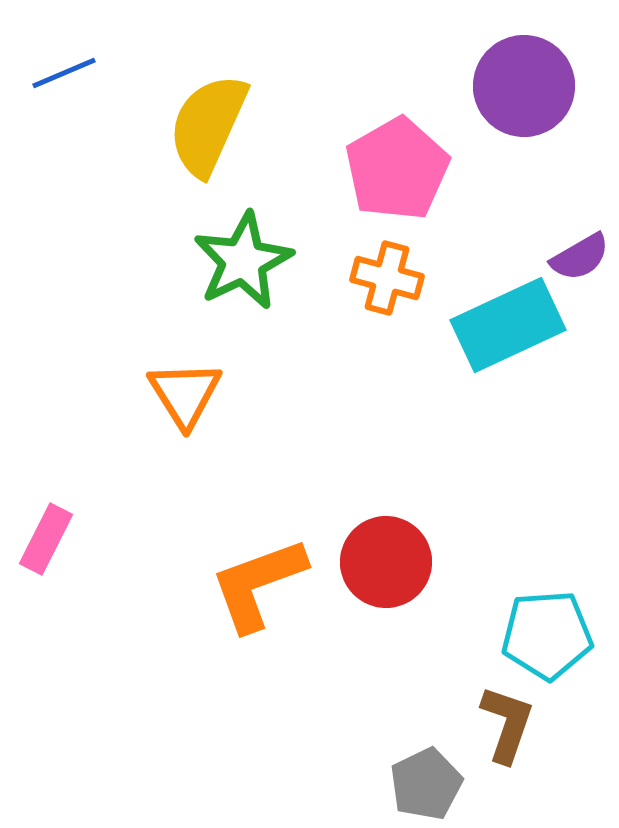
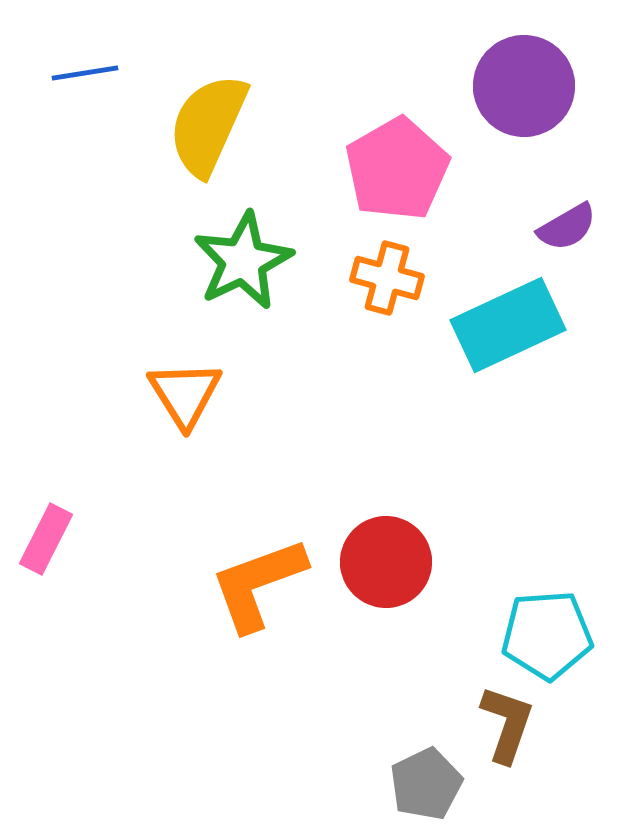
blue line: moved 21 px right; rotated 14 degrees clockwise
purple semicircle: moved 13 px left, 30 px up
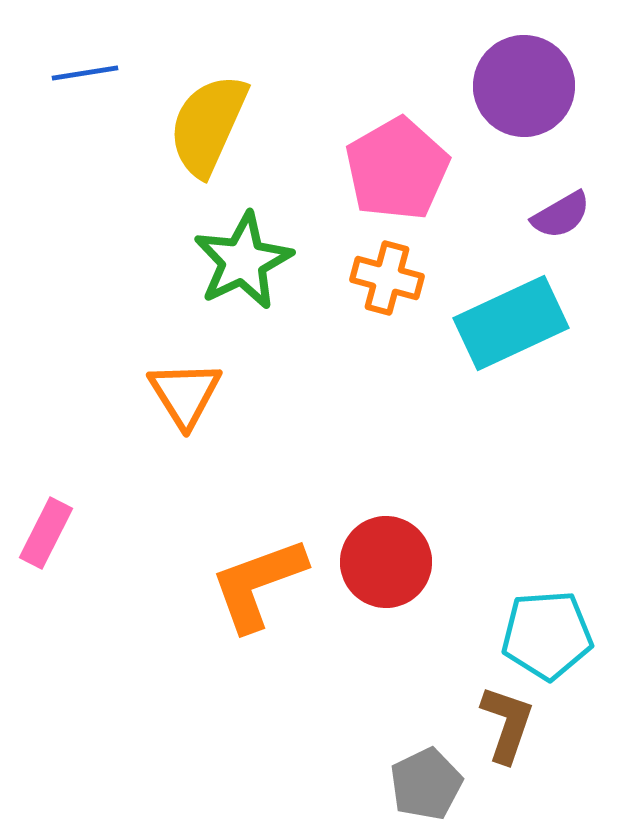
purple semicircle: moved 6 px left, 12 px up
cyan rectangle: moved 3 px right, 2 px up
pink rectangle: moved 6 px up
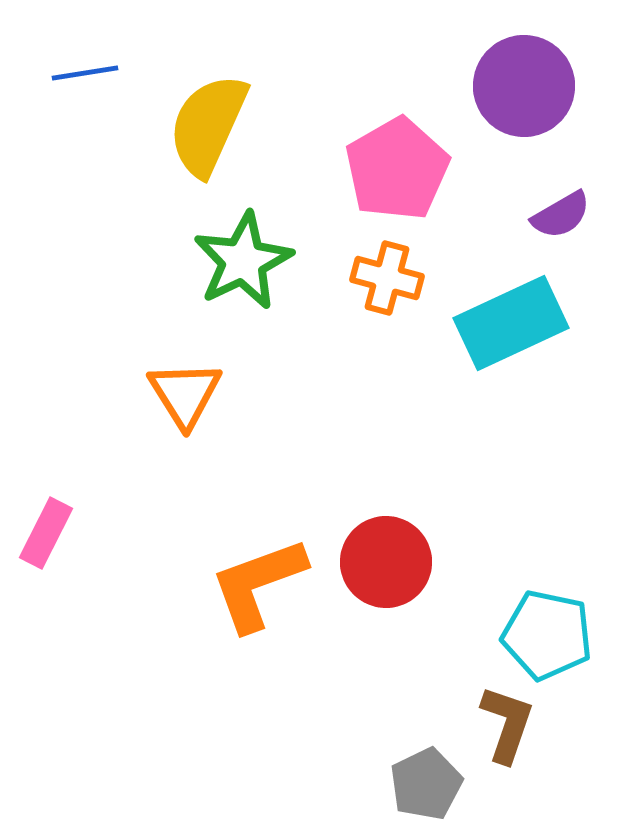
cyan pentagon: rotated 16 degrees clockwise
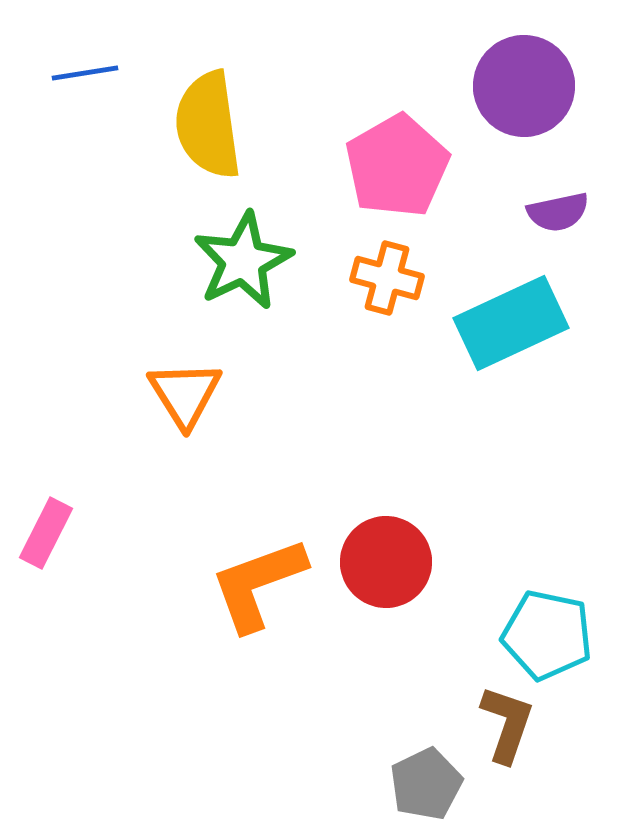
yellow semicircle: rotated 32 degrees counterclockwise
pink pentagon: moved 3 px up
purple semicircle: moved 3 px left, 3 px up; rotated 18 degrees clockwise
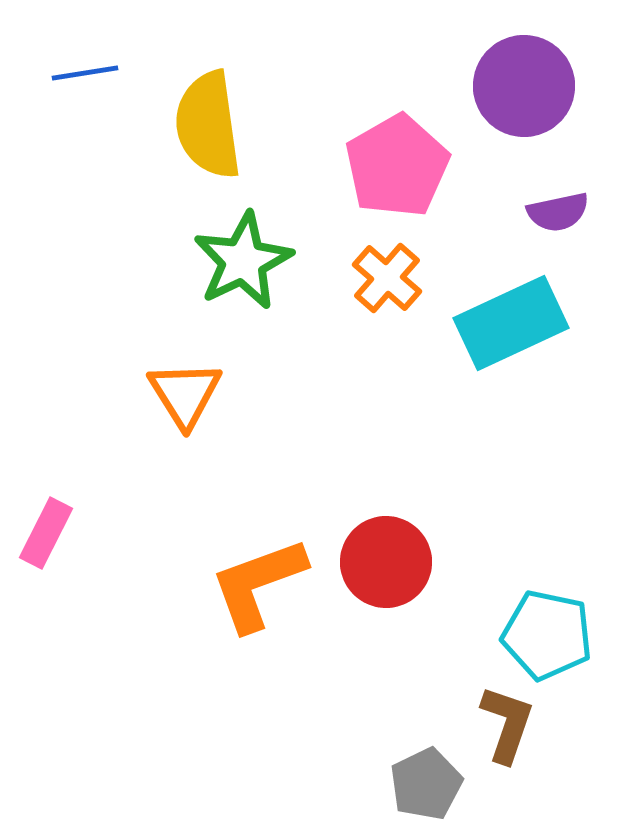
orange cross: rotated 26 degrees clockwise
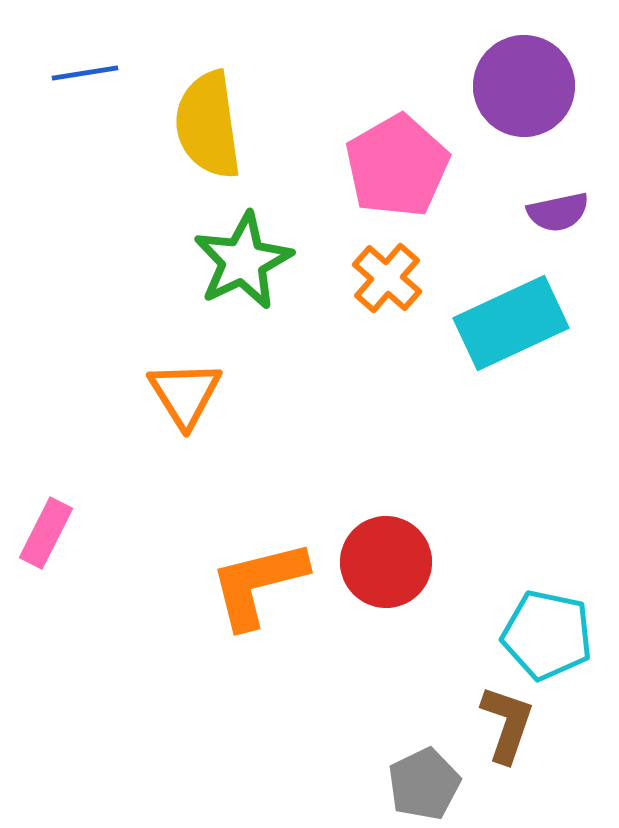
orange L-shape: rotated 6 degrees clockwise
gray pentagon: moved 2 px left
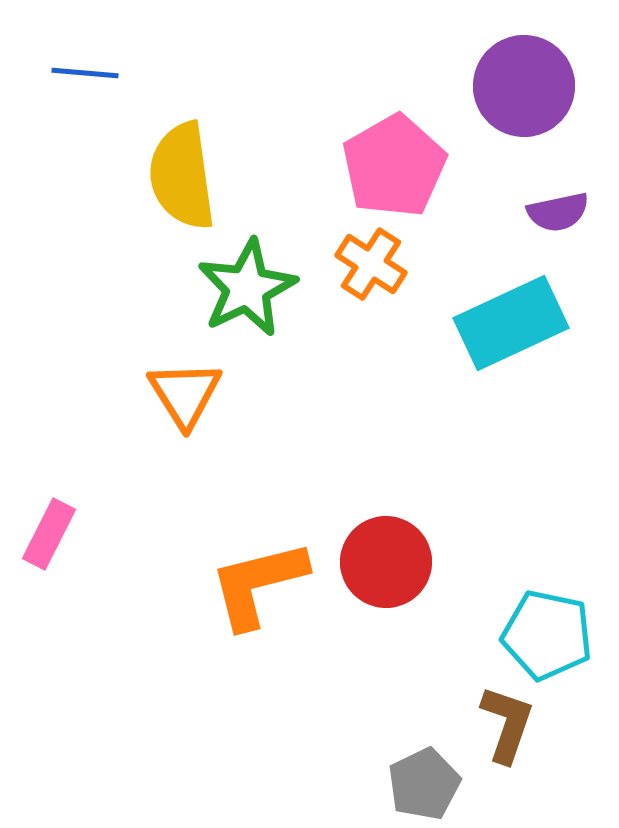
blue line: rotated 14 degrees clockwise
yellow semicircle: moved 26 px left, 51 px down
pink pentagon: moved 3 px left
green star: moved 4 px right, 27 px down
orange cross: moved 16 px left, 14 px up; rotated 8 degrees counterclockwise
pink rectangle: moved 3 px right, 1 px down
